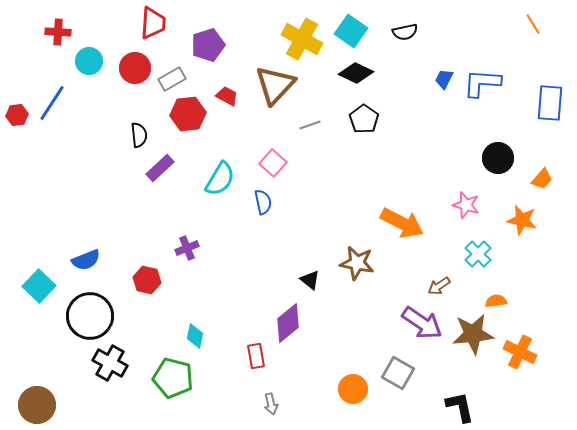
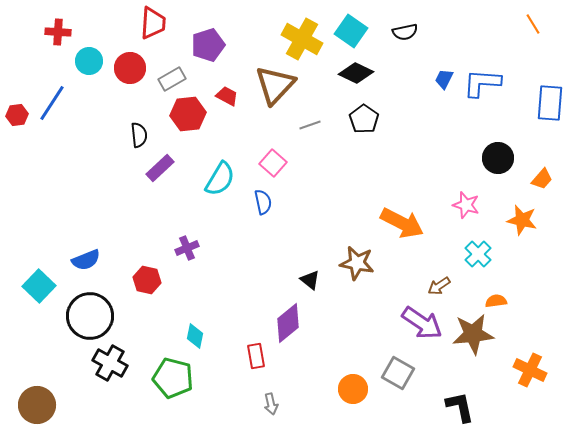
red circle at (135, 68): moved 5 px left
orange cross at (520, 352): moved 10 px right, 18 px down
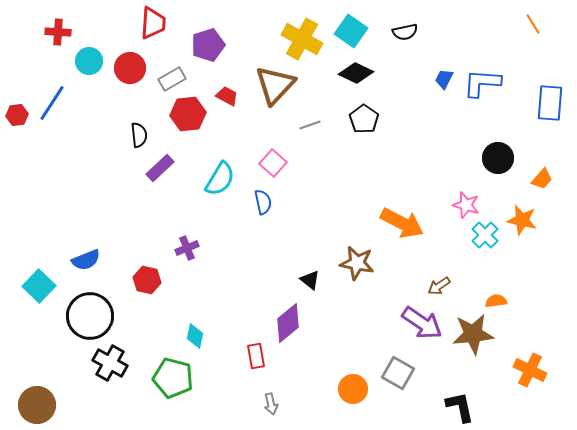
cyan cross at (478, 254): moved 7 px right, 19 px up
